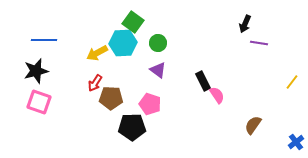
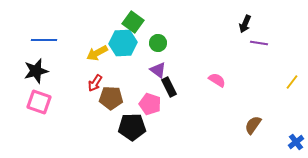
black rectangle: moved 34 px left, 6 px down
pink semicircle: moved 15 px up; rotated 24 degrees counterclockwise
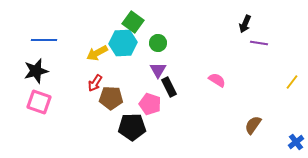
purple triangle: rotated 24 degrees clockwise
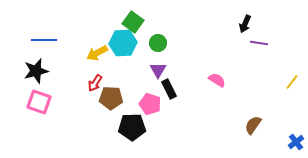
black rectangle: moved 2 px down
